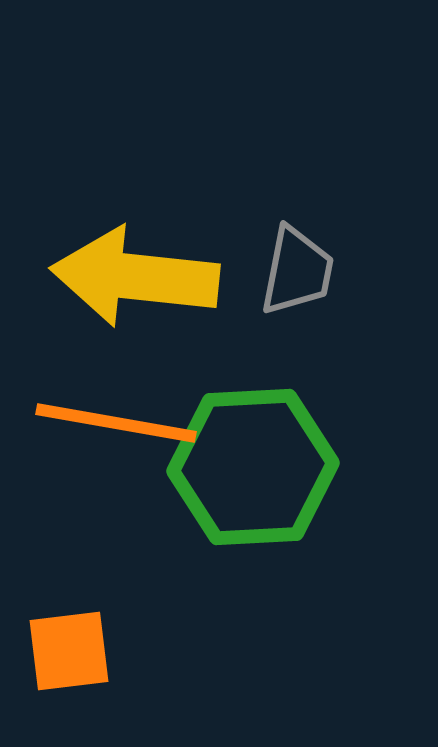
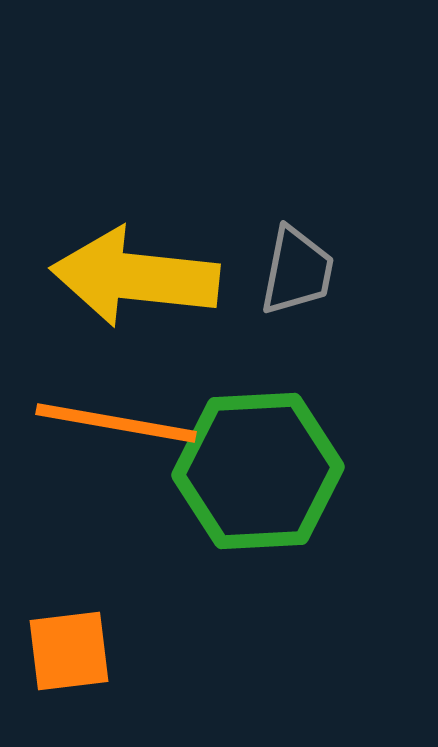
green hexagon: moved 5 px right, 4 px down
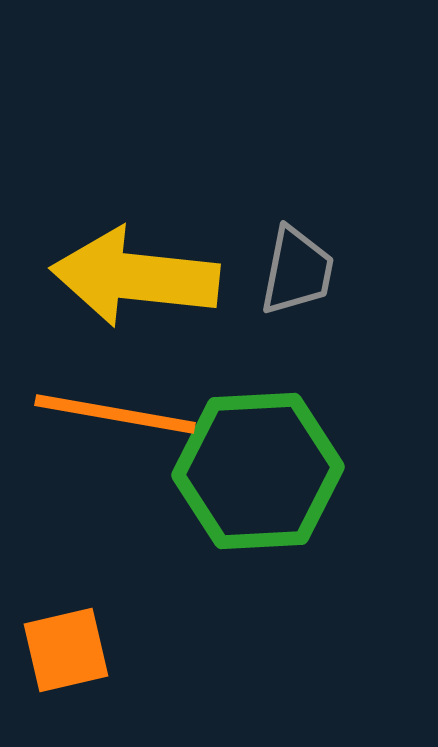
orange line: moved 1 px left, 9 px up
orange square: moved 3 px left, 1 px up; rotated 6 degrees counterclockwise
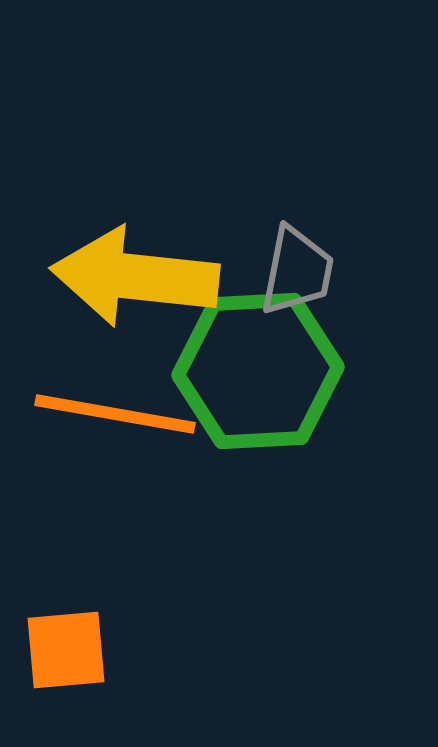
green hexagon: moved 100 px up
orange square: rotated 8 degrees clockwise
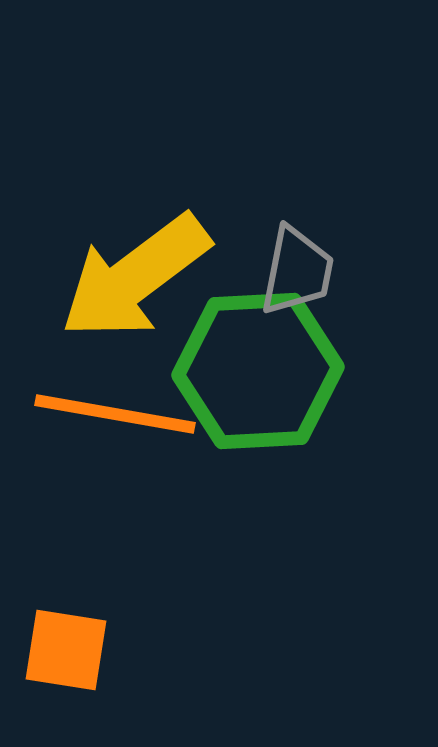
yellow arrow: rotated 43 degrees counterclockwise
orange square: rotated 14 degrees clockwise
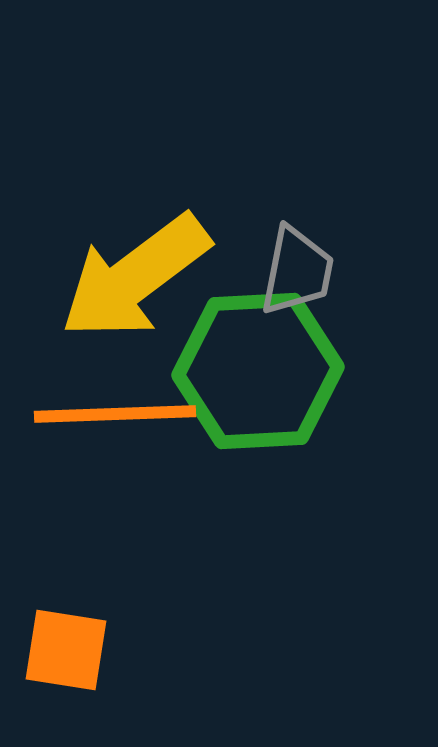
orange line: rotated 12 degrees counterclockwise
